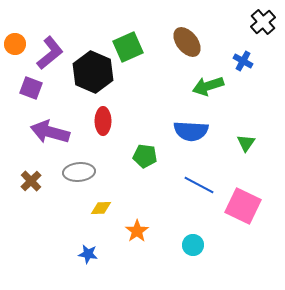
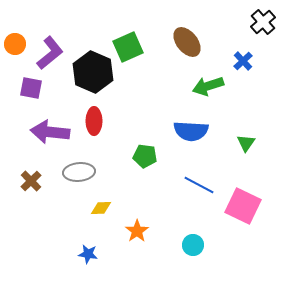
blue cross: rotated 18 degrees clockwise
purple square: rotated 10 degrees counterclockwise
red ellipse: moved 9 px left
purple arrow: rotated 9 degrees counterclockwise
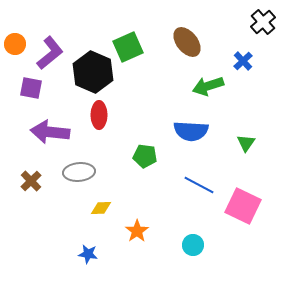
red ellipse: moved 5 px right, 6 px up
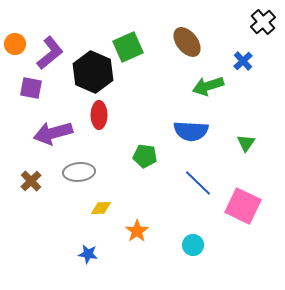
purple arrow: moved 3 px right, 1 px down; rotated 21 degrees counterclockwise
blue line: moved 1 px left, 2 px up; rotated 16 degrees clockwise
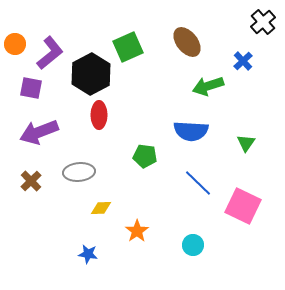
black hexagon: moved 2 px left, 2 px down; rotated 9 degrees clockwise
purple arrow: moved 14 px left, 1 px up; rotated 6 degrees counterclockwise
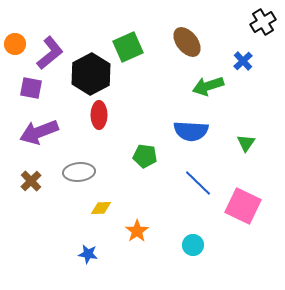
black cross: rotated 10 degrees clockwise
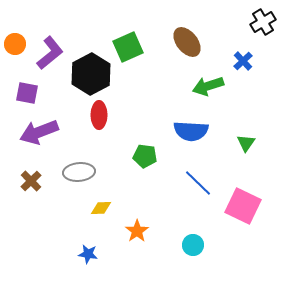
purple square: moved 4 px left, 5 px down
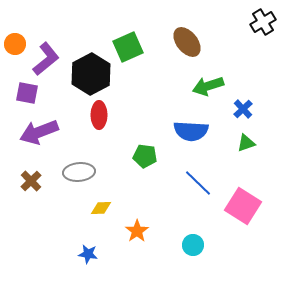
purple L-shape: moved 4 px left, 6 px down
blue cross: moved 48 px down
green triangle: rotated 36 degrees clockwise
pink square: rotated 6 degrees clockwise
